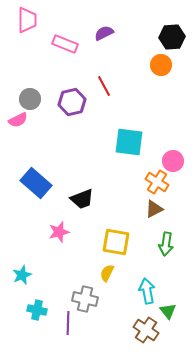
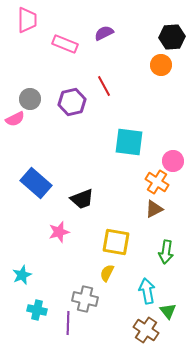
pink semicircle: moved 3 px left, 1 px up
green arrow: moved 8 px down
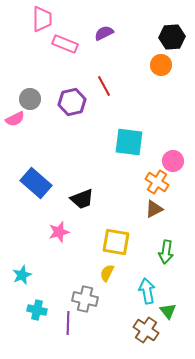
pink trapezoid: moved 15 px right, 1 px up
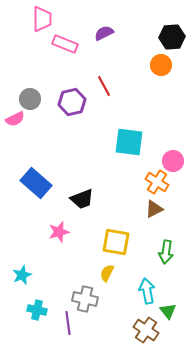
purple line: rotated 10 degrees counterclockwise
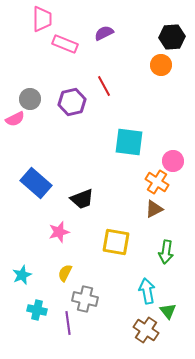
yellow semicircle: moved 42 px left
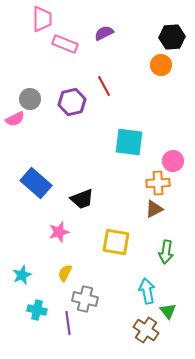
orange cross: moved 1 px right, 1 px down; rotated 35 degrees counterclockwise
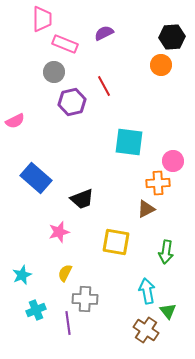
gray circle: moved 24 px right, 27 px up
pink semicircle: moved 2 px down
blue rectangle: moved 5 px up
brown triangle: moved 8 px left
gray cross: rotated 10 degrees counterclockwise
cyan cross: moved 1 px left; rotated 36 degrees counterclockwise
